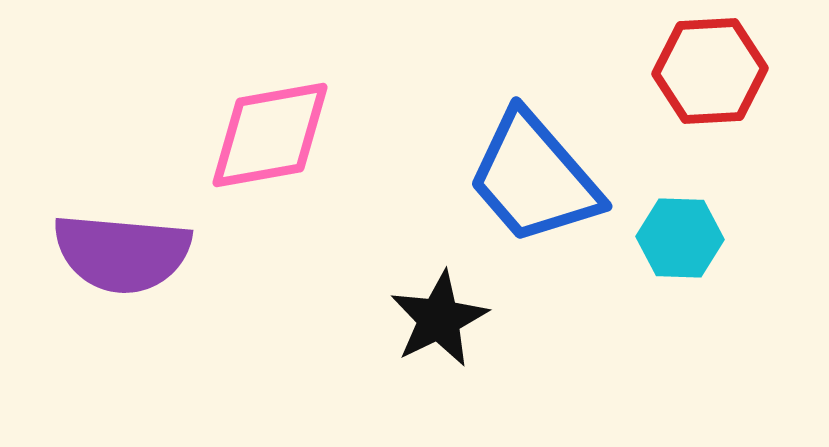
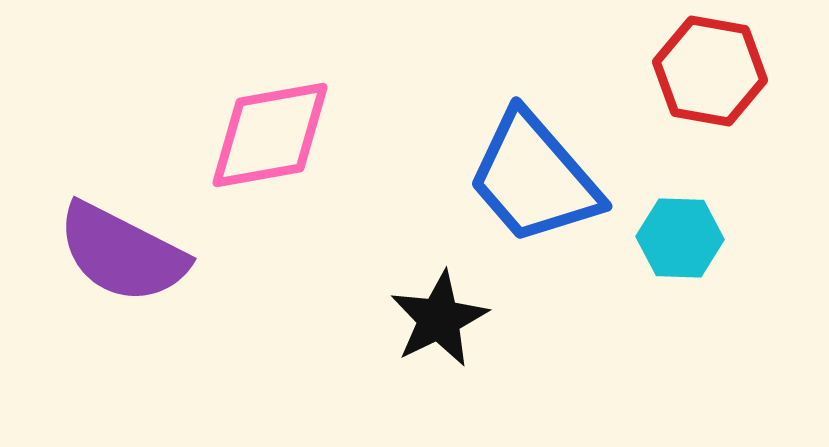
red hexagon: rotated 13 degrees clockwise
purple semicircle: rotated 22 degrees clockwise
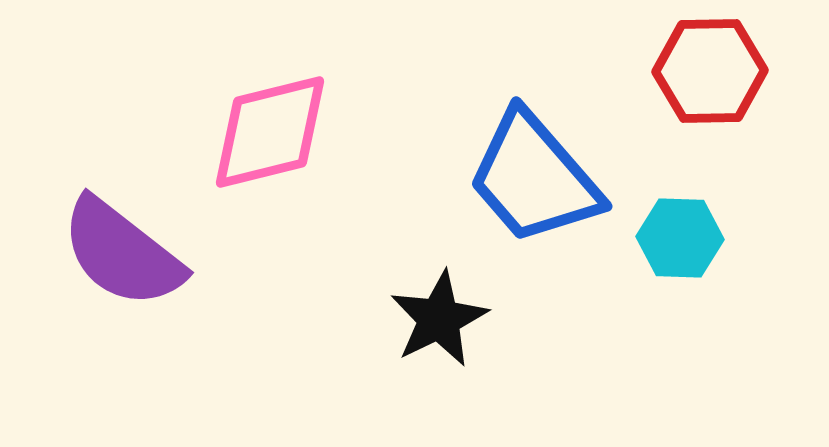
red hexagon: rotated 11 degrees counterclockwise
pink diamond: moved 3 px up; rotated 4 degrees counterclockwise
purple semicircle: rotated 11 degrees clockwise
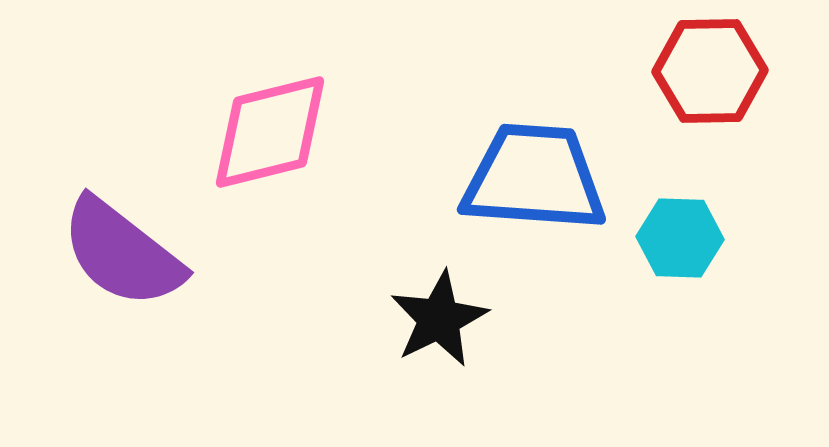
blue trapezoid: rotated 135 degrees clockwise
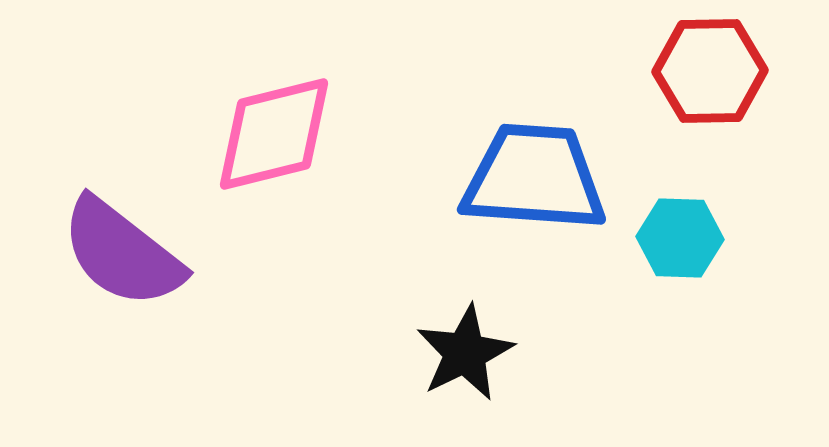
pink diamond: moved 4 px right, 2 px down
black star: moved 26 px right, 34 px down
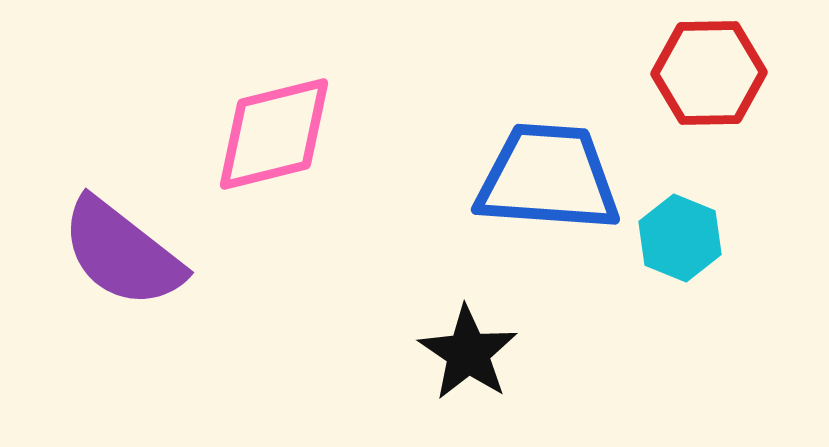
red hexagon: moved 1 px left, 2 px down
blue trapezoid: moved 14 px right
cyan hexagon: rotated 20 degrees clockwise
black star: moved 3 px right; rotated 12 degrees counterclockwise
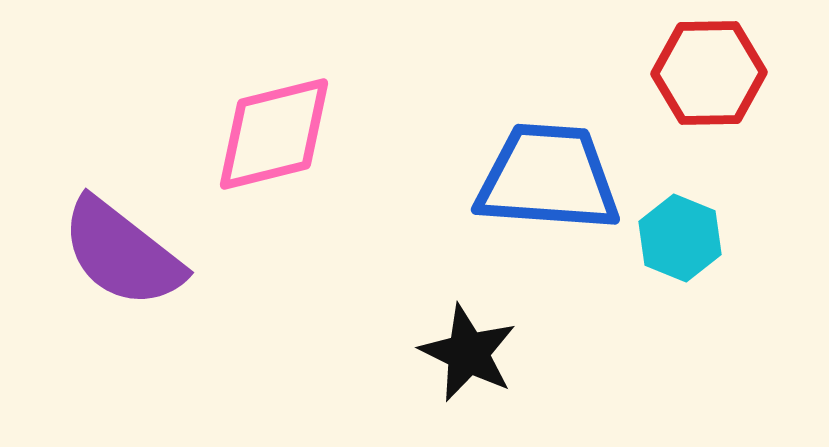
black star: rotated 8 degrees counterclockwise
